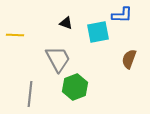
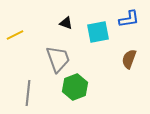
blue L-shape: moved 7 px right, 4 px down; rotated 10 degrees counterclockwise
yellow line: rotated 30 degrees counterclockwise
gray trapezoid: rotated 8 degrees clockwise
gray line: moved 2 px left, 1 px up
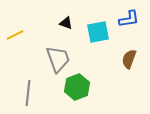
green hexagon: moved 2 px right
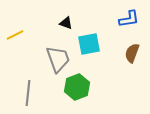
cyan square: moved 9 px left, 12 px down
brown semicircle: moved 3 px right, 6 px up
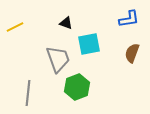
yellow line: moved 8 px up
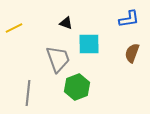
yellow line: moved 1 px left, 1 px down
cyan square: rotated 10 degrees clockwise
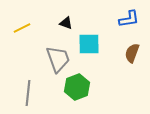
yellow line: moved 8 px right
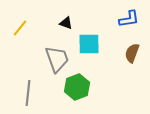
yellow line: moved 2 px left; rotated 24 degrees counterclockwise
gray trapezoid: moved 1 px left
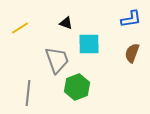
blue L-shape: moved 2 px right
yellow line: rotated 18 degrees clockwise
gray trapezoid: moved 1 px down
